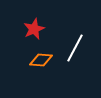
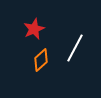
orange diamond: rotated 45 degrees counterclockwise
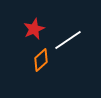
white line: moved 7 px left, 8 px up; rotated 28 degrees clockwise
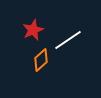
red star: moved 1 px left, 1 px down
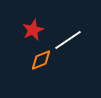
orange diamond: rotated 20 degrees clockwise
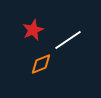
orange diamond: moved 4 px down
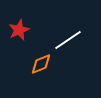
red star: moved 14 px left
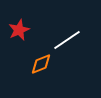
white line: moved 1 px left
